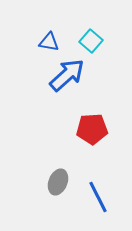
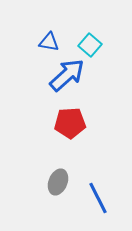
cyan square: moved 1 px left, 4 px down
red pentagon: moved 22 px left, 6 px up
blue line: moved 1 px down
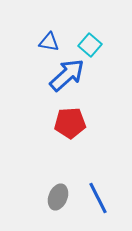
gray ellipse: moved 15 px down
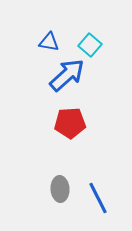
gray ellipse: moved 2 px right, 8 px up; rotated 25 degrees counterclockwise
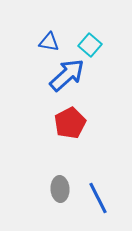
red pentagon: rotated 24 degrees counterclockwise
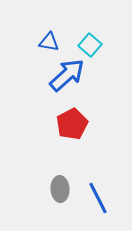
red pentagon: moved 2 px right, 1 px down
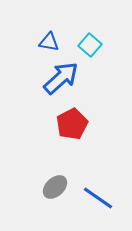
blue arrow: moved 6 px left, 3 px down
gray ellipse: moved 5 px left, 2 px up; rotated 50 degrees clockwise
blue line: rotated 28 degrees counterclockwise
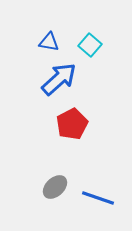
blue arrow: moved 2 px left, 1 px down
blue line: rotated 16 degrees counterclockwise
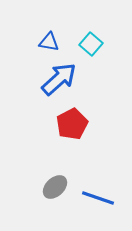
cyan square: moved 1 px right, 1 px up
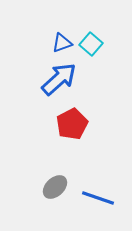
blue triangle: moved 13 px right, 1 px down; rotated 30 degrees counterclockwise
